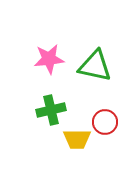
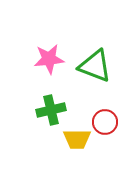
green triangle: rotated 9 degrees clockwise
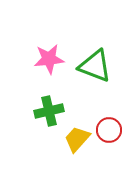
green cross: moved 2 px left, 1 px down
red circle: moved 4 px right, 8 px down
yellow trapezoid: rotated 132 degrees clockwise
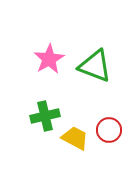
pink star: rotated 24 degrees counterclockwise
green cross: moved 4 px left, 5 px down
yellow trapezoid: moved 2 px left, 1 px up; rotated 76 degrees clockwise
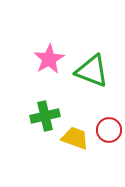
green triangle: moved 3 px left, 5 px down
yellow trapezoid: rotated 8 degrees counterclockwise
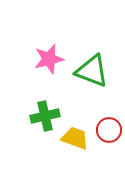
pink star: rotated 16 degrees clockwise
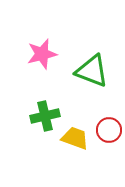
pink star: moved 7 px left, 5 px up
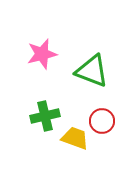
red circle: moved 7 px left, 9 px up
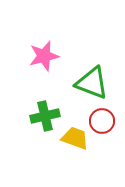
pink star: moved 2 px right, 2 px down
green triangle: moved 12 px down
